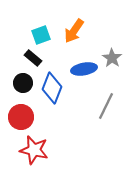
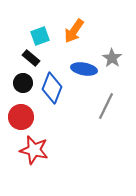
cyan square: moved 1 px left, 1 px down
black rectangle: moved 2 px left
blue ellipse: rotated 20 degrees clockwise
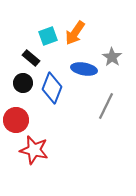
orange arrow: moved 1 px right, 2 px down
cyan square: moved 8 px right
gray star: moved 1 px up
red circle: moved 5 px left, 3 px down
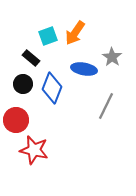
black circle: moved 1 px down
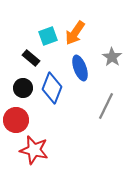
blue ellipse: moved 4 px left, 1 px up; rotated 60 degrees clockwise
black circle: moved 4 px down
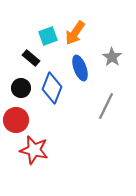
black circle: moved 2 px left
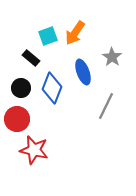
blue ellipse: moved 3 px right, 4 px down
red circle: moved 1 px right, 1 px up
